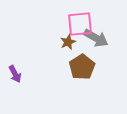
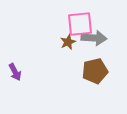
gray arrow: moved 2 px left; rotated 25 degrees counterclockwise
brown pentagon: moved 13 px right, 4 px down; rotated 20 degrees clockwise
purple arrow: moved 2 px up
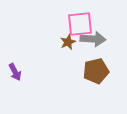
gray arrow: moved 1 px left, 1 px down
brown pentagon: moved 1 px right
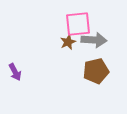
pink square: moved 2 px left
gray arrow: moved 1 px right, 1 px down
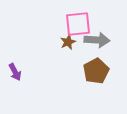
gray arrow: moved 3 px right
brown pentagon: rotated 15 degrees counterclockwise
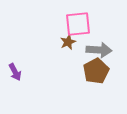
gray arrow: moved 2 px right, 10 px down
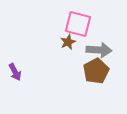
pink square: rotated 20 degrees clockwise
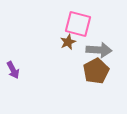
purple arrow: moved 2 px left, 2 px up
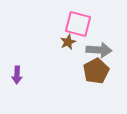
purple arrow: moved 4 px right, 5 px down; rotated 30 degrees clockwise
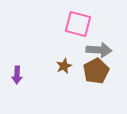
brown star: moved 4 px left, 24 px down
